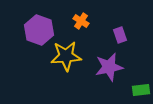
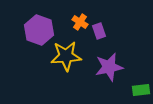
orange cross: moved 1 px left, 1 px down
purple rectangle: moved 21 px left, 4 px up
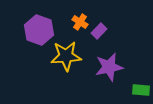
purple rectangle: rotated 63 degrees clockwise
green rectangle: rotated 12 degrees clockwise
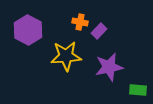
orange cross: rotated 21 degrees counterclockwise
purple hexagon: moved 11 px left; rotated 8 degrees clockwise
green rectangle: moved 3 px left
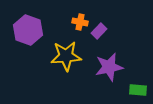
purple hexagon: rotated 8 degrees counterclockwise
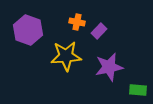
orange cross: moved 3 px left
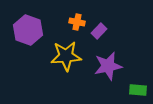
purple star: moved 1 px left, 1 px up
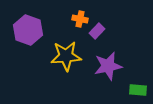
orange cross: moved 3 px right, 3 px up
purple rectangle: moved 2 px left
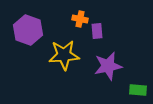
purple rectangle: rotated 49 degrees counterclockwise
yellow star: moved 2 px left, 1 px up
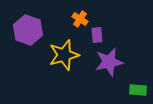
orange cross: rotated 21 degrees clockwise
purple rectangle: moved 4 px down
yellow star: rotated 12 degrees counterclockwise
purple star: moved 1 px right, 4 px up
